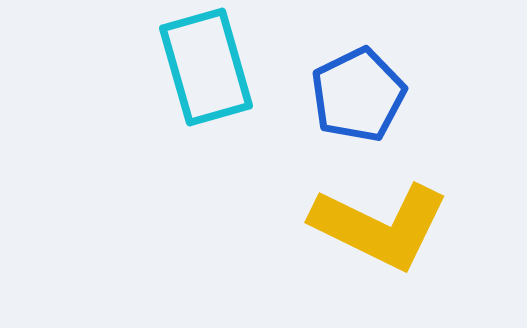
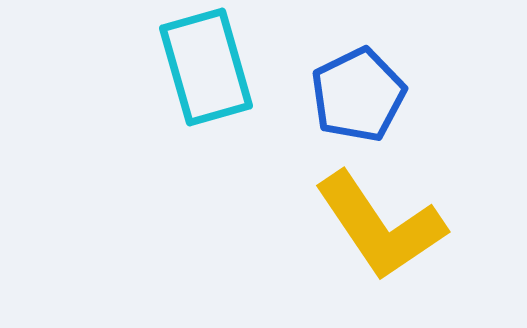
yellow L-shape: rotated 30 degrees clockwise
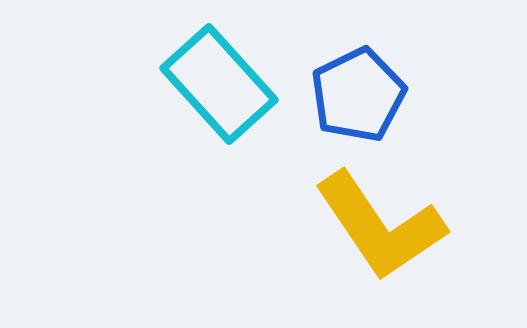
cyan rectangle: moved 13 px right, 17 px down; rotated 26 degrees counterclockwise
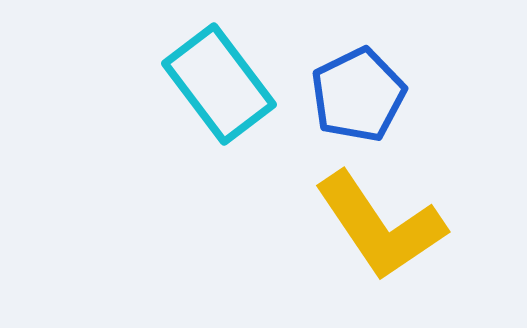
cyan rectangle: rotated 5 degrees clockwise
